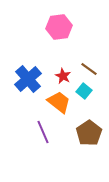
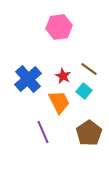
orange trapezoid: rotated 25 degrees clockwise
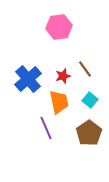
brown line: moved 4 px left; rotated 18 degrees clockwise
red star: rotated 28 degrees clockwise
cyan square: moved 6 px right, 9 px down
orange trapezoid: rotated 15 degrees clockwise
purple line: moved 3 px right, 4 px up
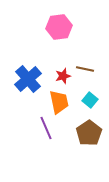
brown line: rotated 42 degrees counterclockwise
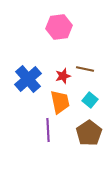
orange trapezoid: moved 1 px right
purple line: moved 2 px right, 2 px down; rotated 20 degrees clockwise
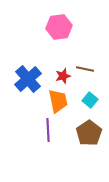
orange trapezoid: moved 2 px left, 1 px up
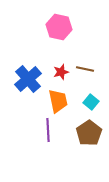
pink hexagon: rotated 20 degrees clockwise
red star: moved 2 px left, 4 px up
cyan square: moved 1 px right, 2 px down
